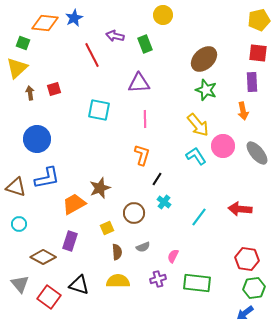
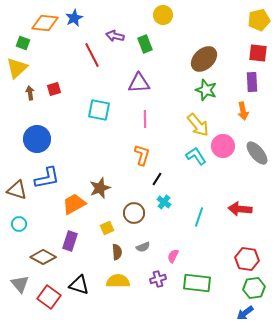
brown triangle at (16, 187): moved 1 px right, 3 px down
cyan line at (199, 217): rotated 18 degrees counterclockwise
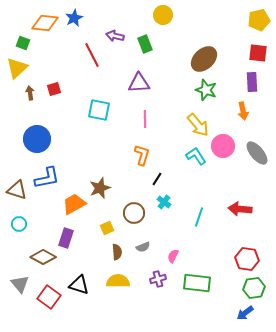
purple rectangle at (70, 241): moved 4 px left, 3 px up
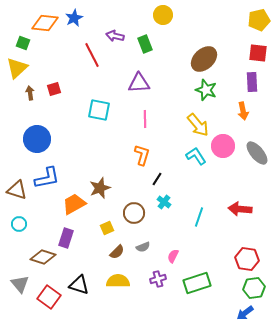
brown semicircle at (117, 252): rotated 49 degrees clockwise
brown diamond at (43, 257): rotated 10 degrees counterclockwise
green rectangle at (197, 283): rotated 24 degrees counterclockwise
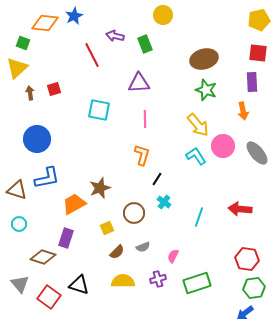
blue star at (74, 18): moved 2 px up
brown ellipse at (204, 59): rotated 28 degrees clockwise
yellow semicircle at (118, 281): moved 5 px right
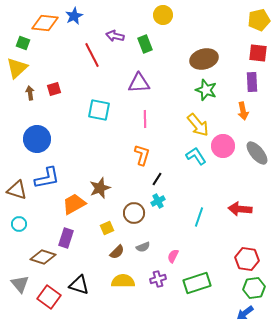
cyan cross at (164, 202): moved 6 px left, 1 px up; rotated 24 degrees clockwise
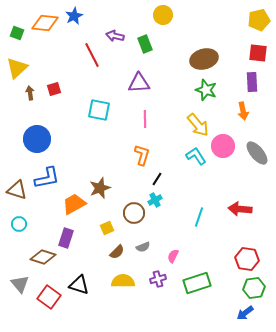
green square at (23, 43): moved 6 px left, 10 px up
cyan cross at (158, 201): moved 3 px left, 1 px up
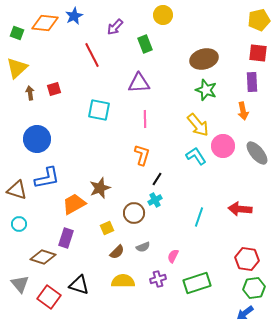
purple arrow at (115, 36): moved 9 px up; rotated 60 degrees counterclockwise
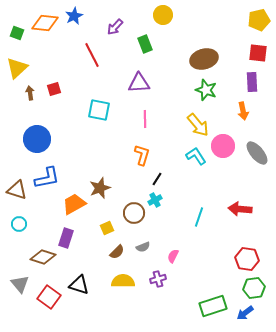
green rectangle at (197, 283): moved 16 px right, 23 px down
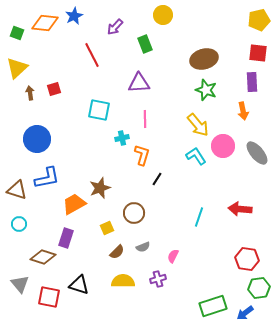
cyan cross at (155, 200): moved 33 px left, 62 px up; rotated 16 degrees clockwise
green hexagon at (254, 288): moved 5 px right
red square at (49, 297): rotated 25 degrees counterclockwise
